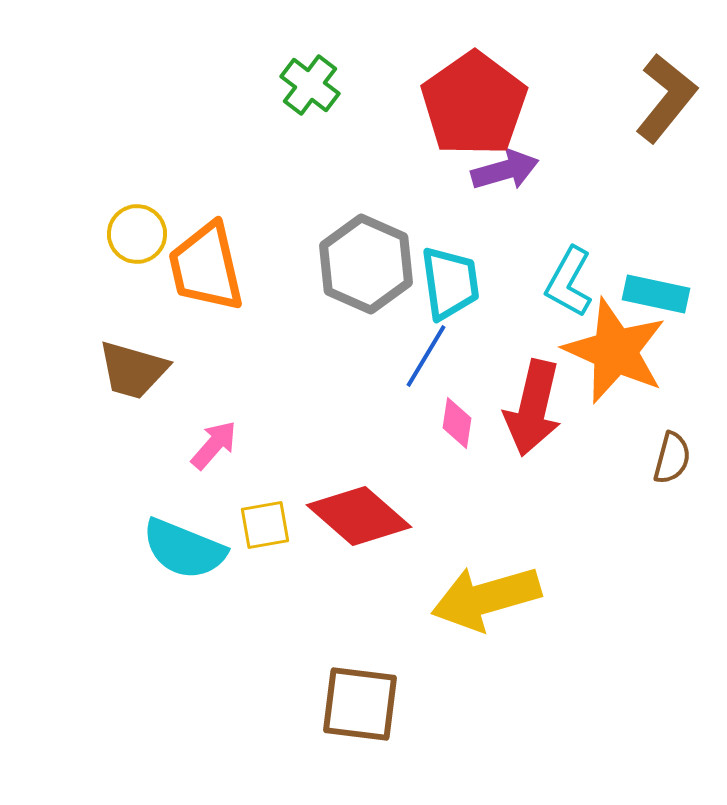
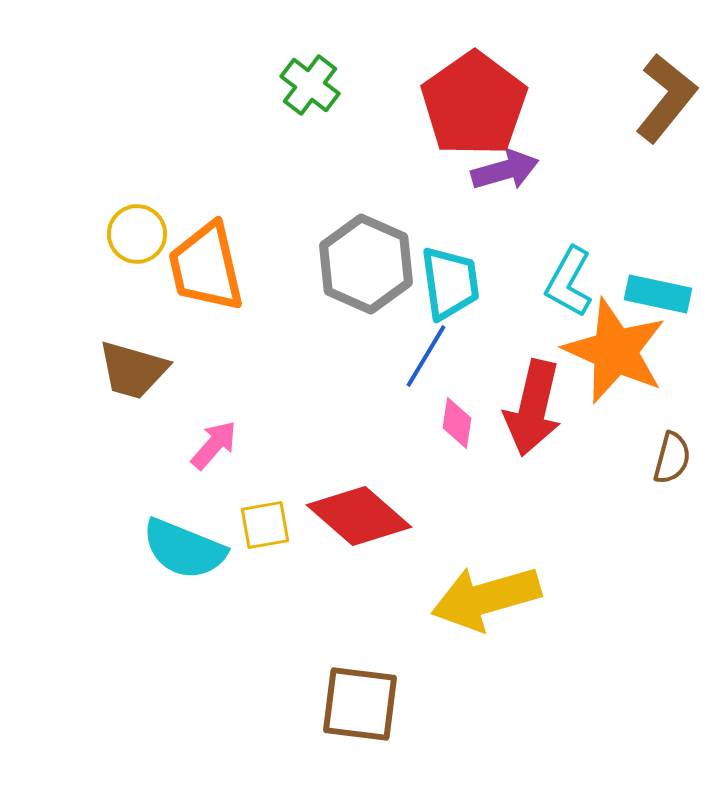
cyan rectangle: moved 2 px right
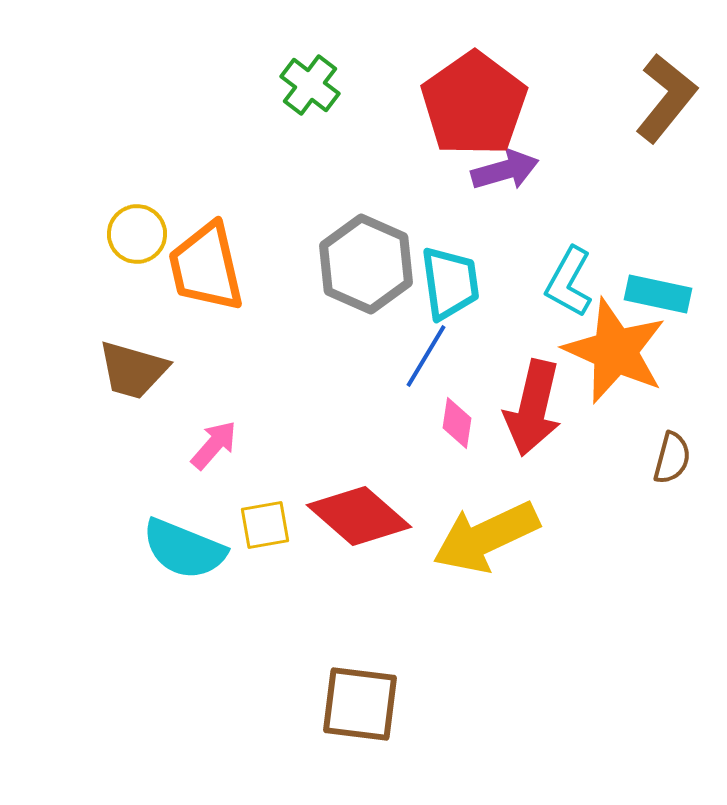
yellow arrow: moved 61 px up; rotated 9 degrees counterclockwise
